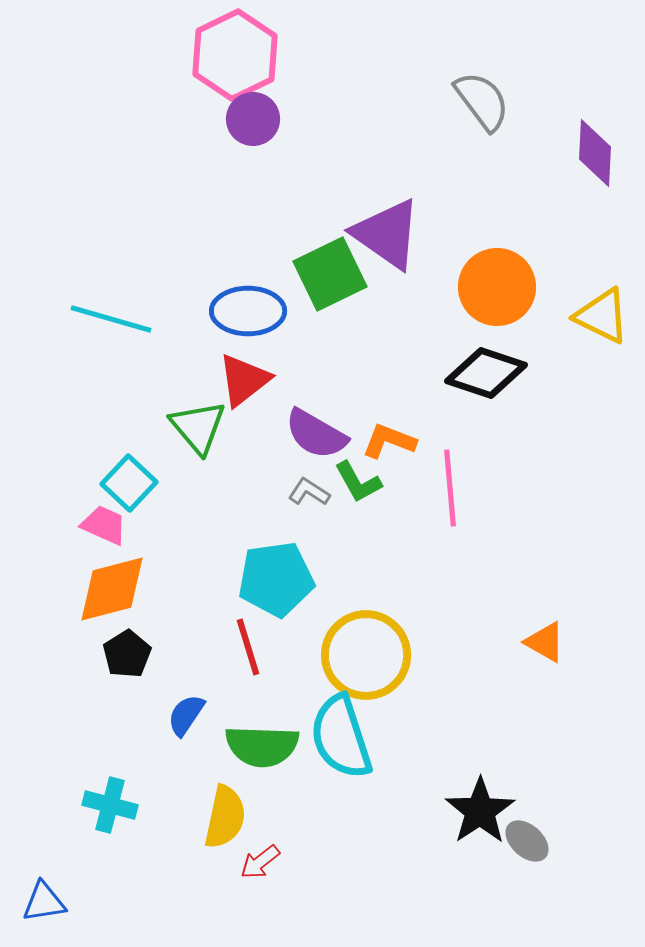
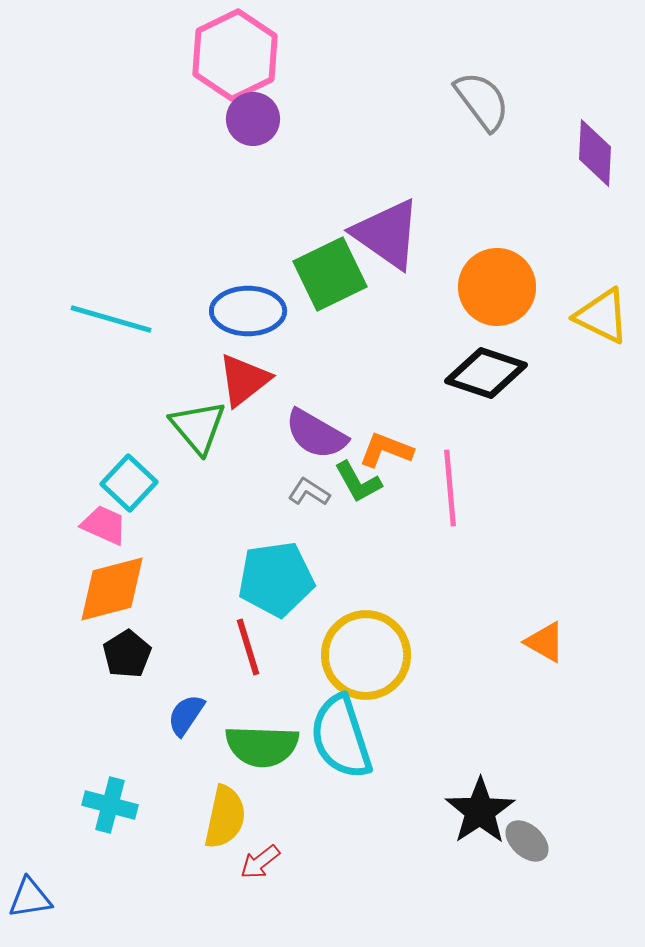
orange L-shape: moved 3 px left, 9 px down
blue triangle: moved 14 px left, 4 px up
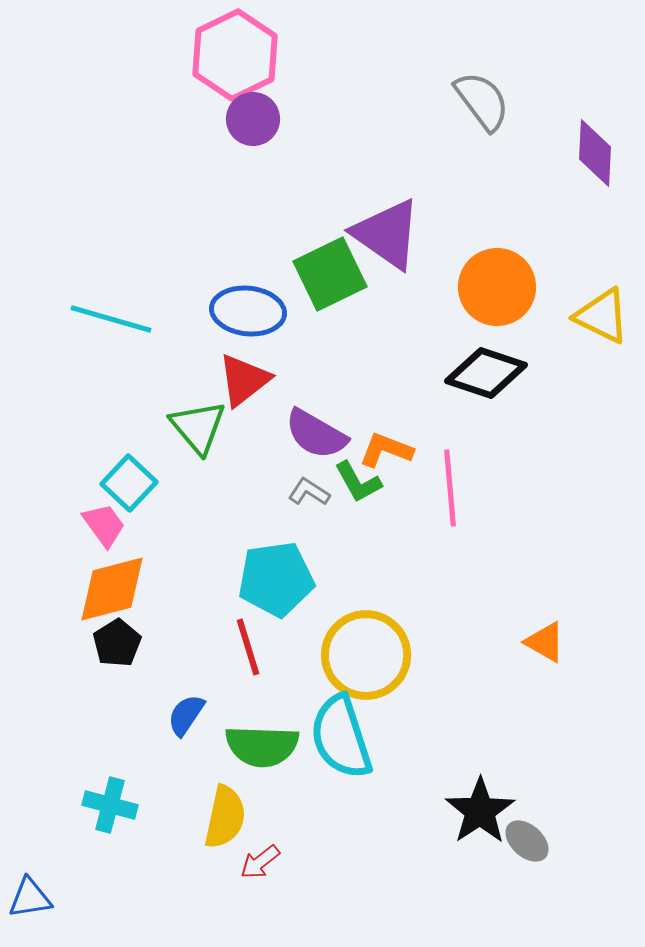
blue ellipse: rotated 6 degrees clockwise
pink trapezoid: rotated 30 degrees clockwise
black pentagon: moved 10 px left, 11 px up
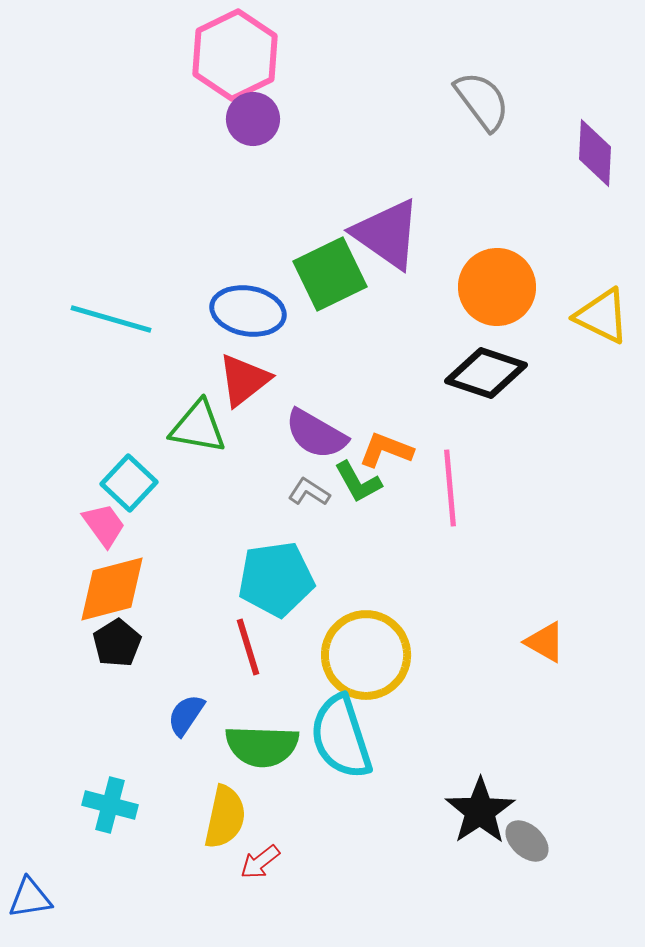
blue ellipse: rotated 4 degrees clockwise
green triangle: rotated 40 degrees counterclockwise
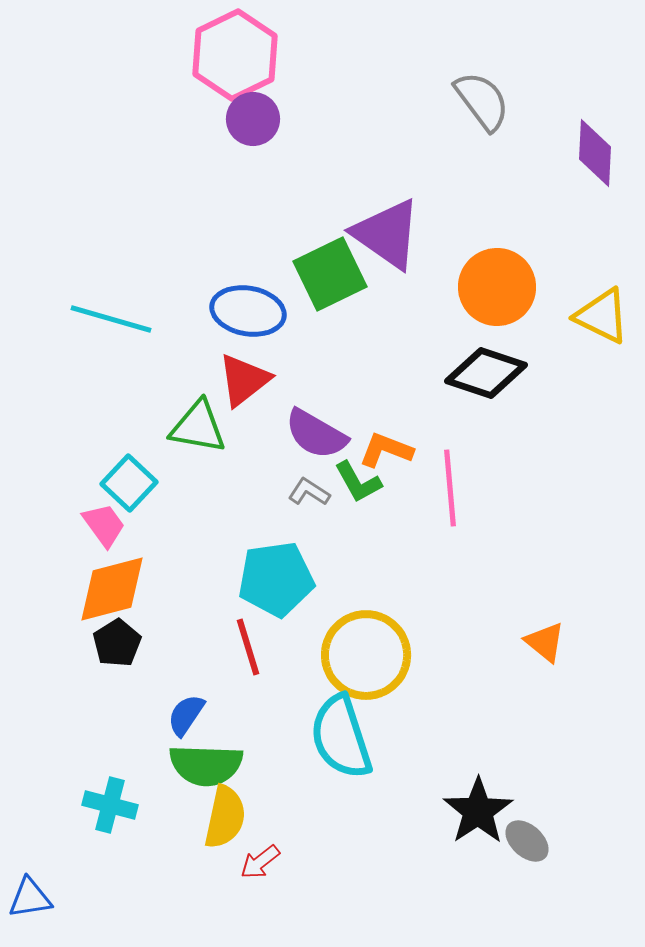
orange triangle: rotated 9 degrees clockwise
green semicircle: moved 56 px left, 19 px down
black star: moved 2 px left
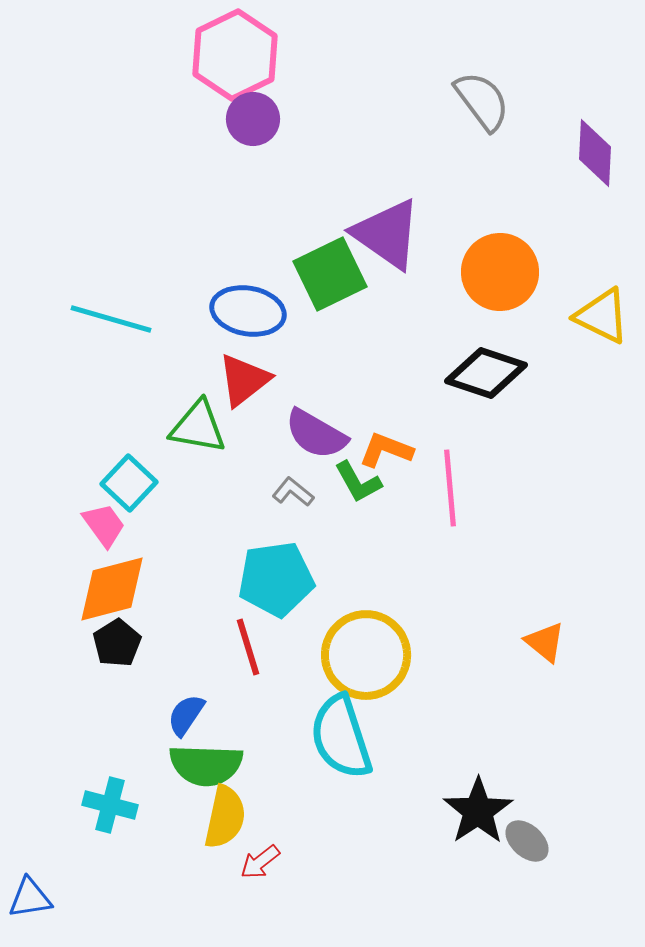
orange circle: moved 3 px right, 15 px up
gray L-shape: moved 16 px left; rotated 6 degrees clockwise
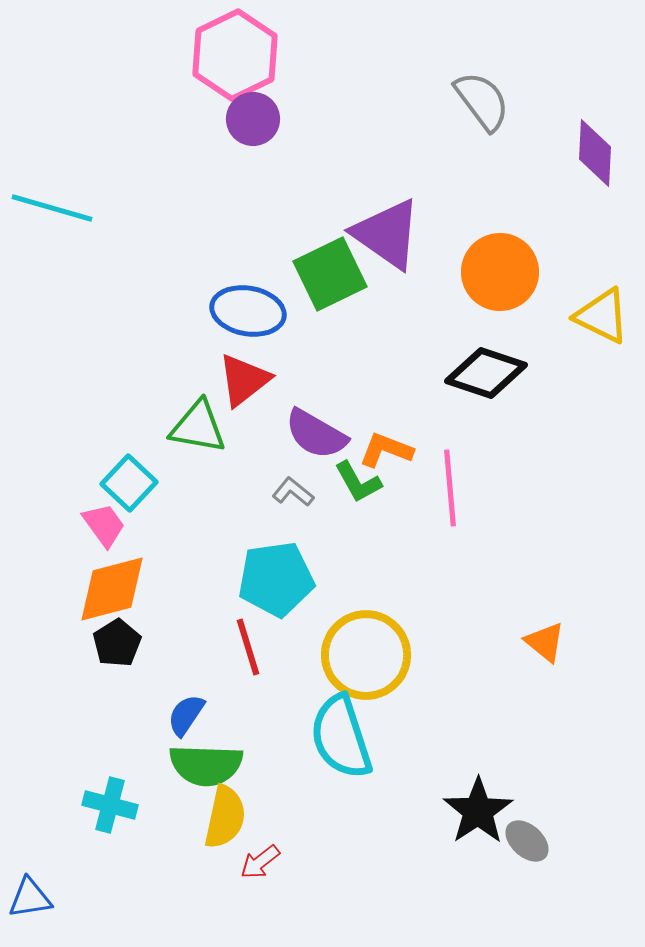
cyan line: moved 59 px left, 111 px up
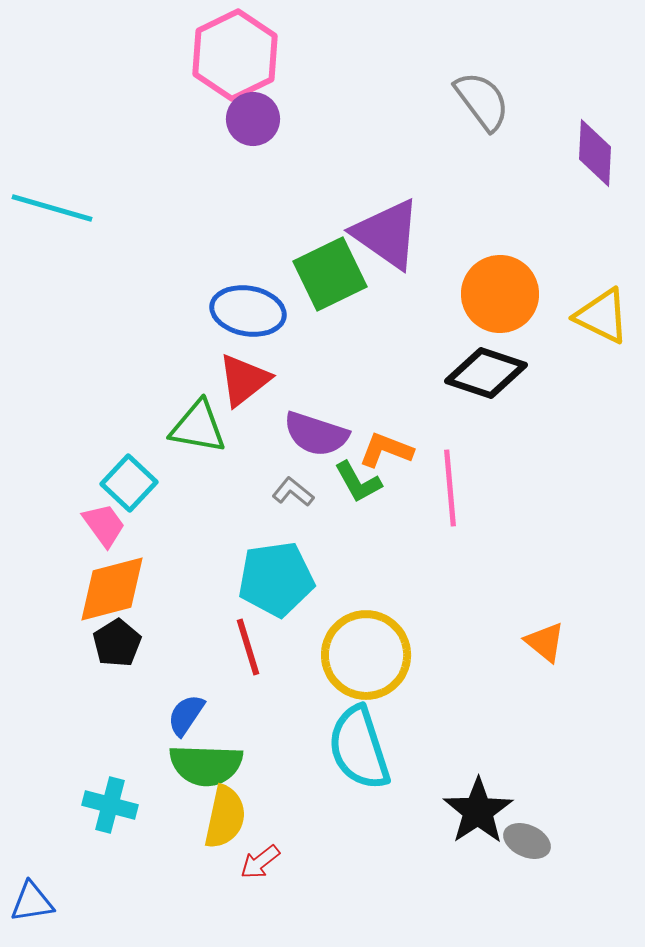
orange circle: moved 22 px down
purple semicircle: rotated 12 degrees counterclockwise
cyan semicircle: moved 18 px right, 11 px down
gray ellipse: rotated 18 degrees counterclockwise
blue triangle: moved 2 px right, 4 px down
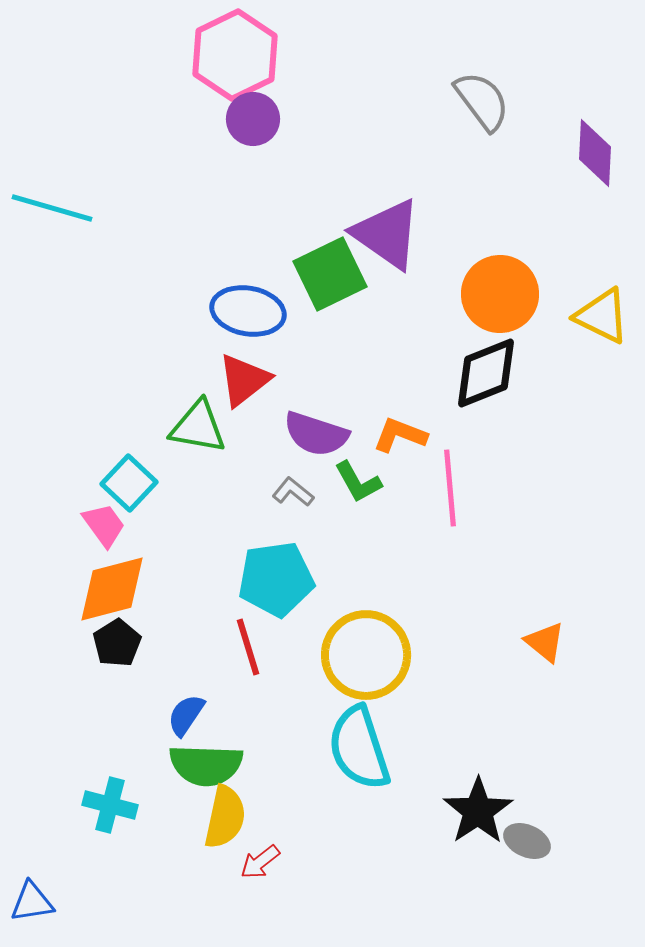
black diamond: rotated 40 degrees counterclockwise
orange L-shape: moved 14 px right, 15 px up
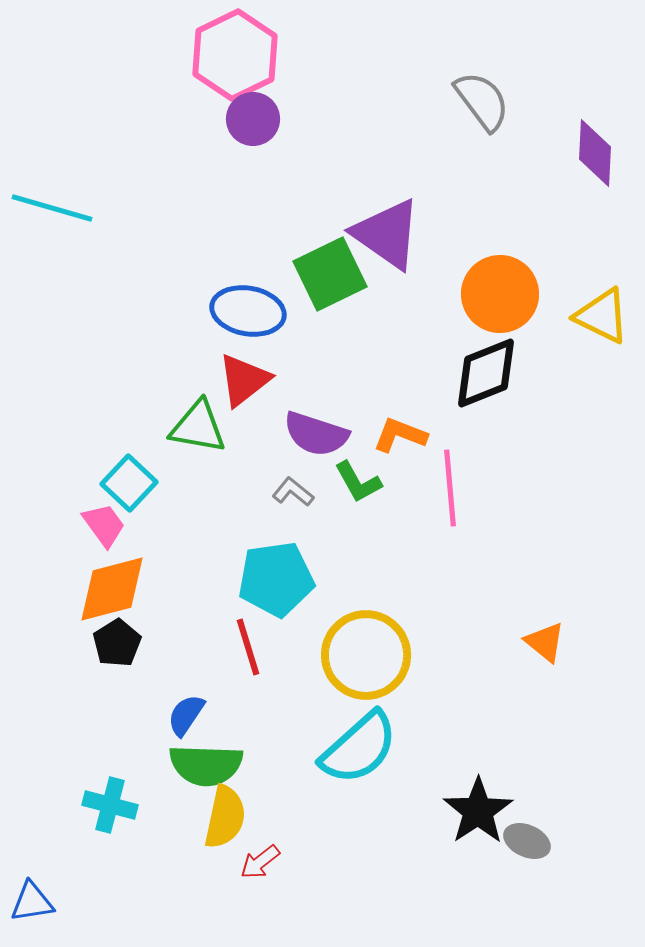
cyan semicircle: rotated 114 degrees counterclockwise
